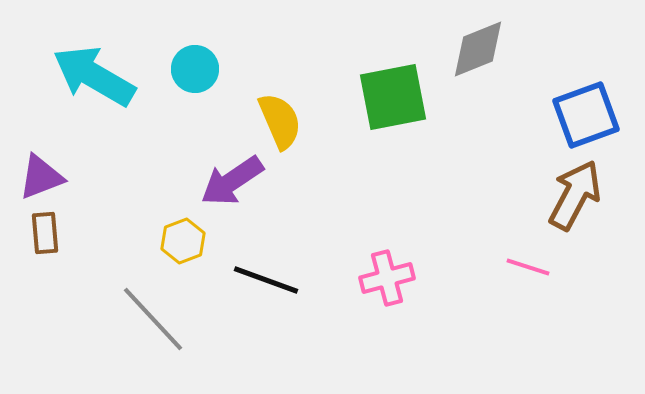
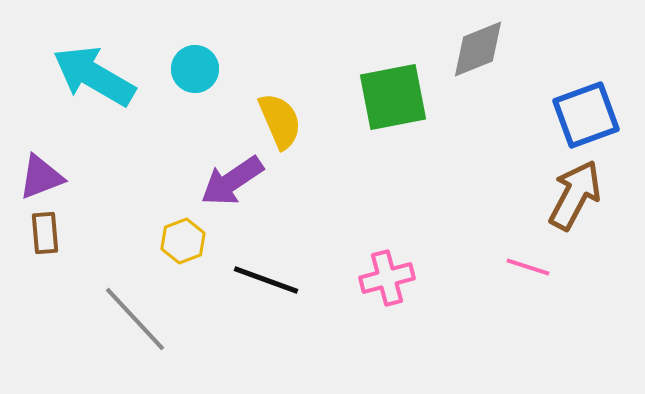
gray line: moved 18 px left
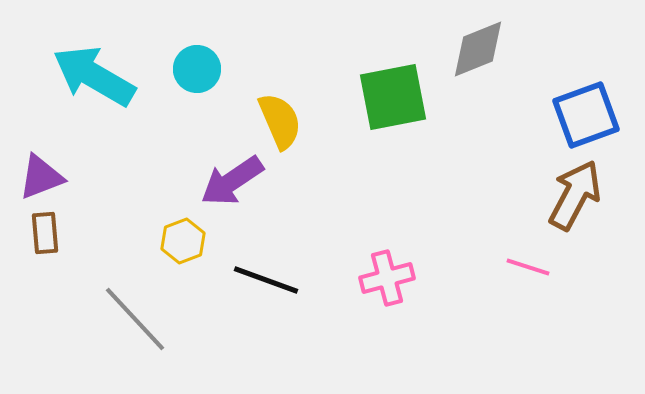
cyan circle: moved 2 px right
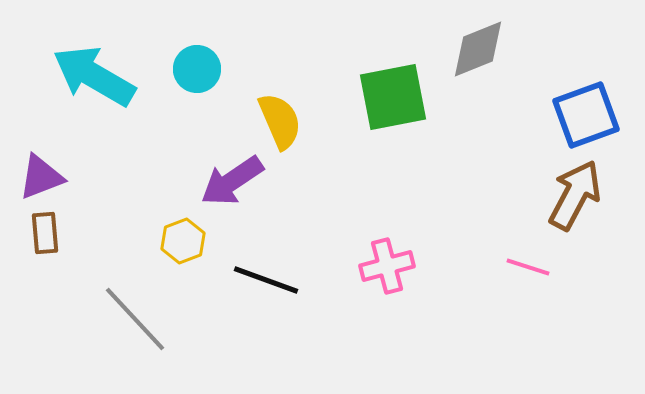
pink cross: moved 12 px up
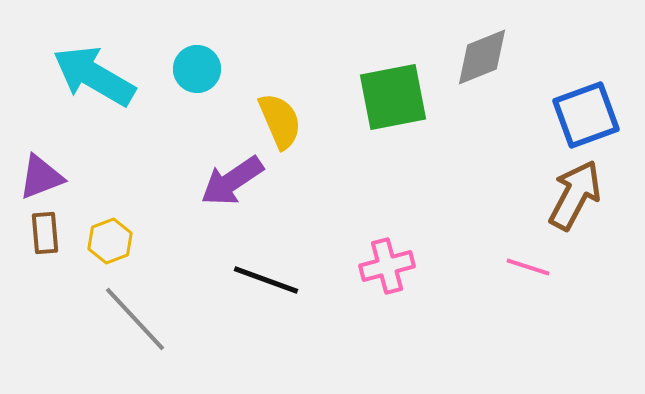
gray diamond: moved 4 px right, 8 px down
yellow hexagon: moved 73 px left
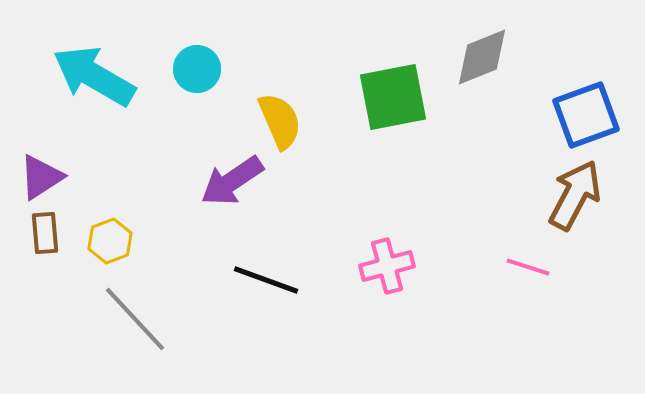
purple triangle: rotated 12 degrees counterclockwise
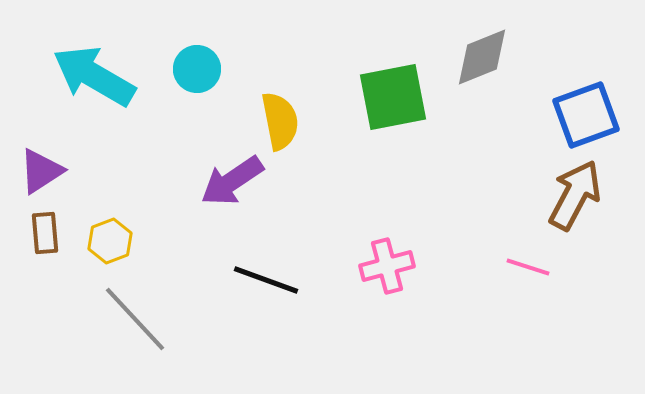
yellow semicircle: rotated 12 degrees clockwise
purple triangle: moved 6 px up
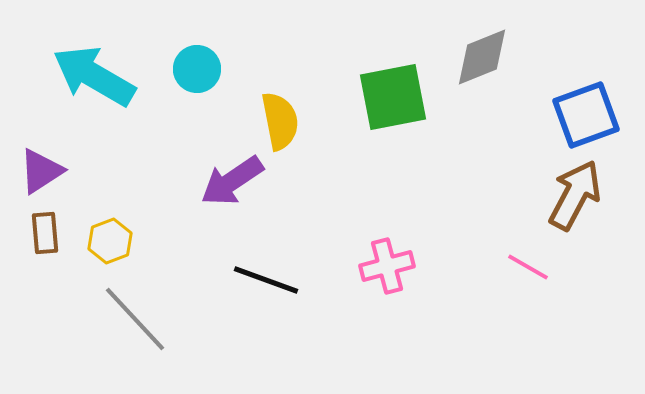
pink line: rotated 12 degrees clockwise
